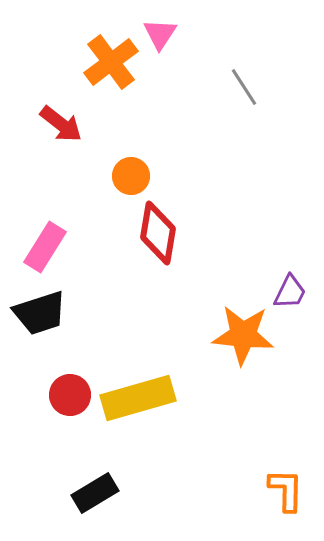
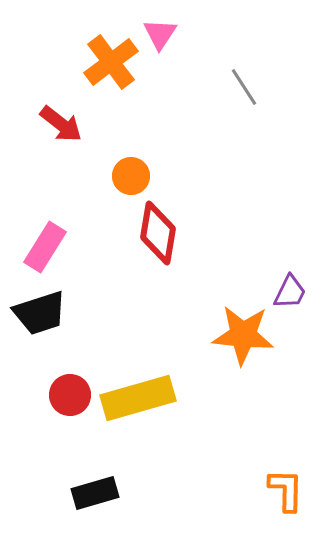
black rectangle: rotated 15 degrees clockwise
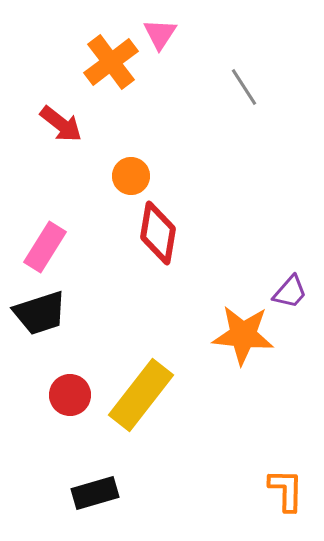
purple trapezoid: rotated 15 degrees clockwise
yellow rectangle: moved 3 px right, 3 px up; rotated 36 degrees counterclockwise
